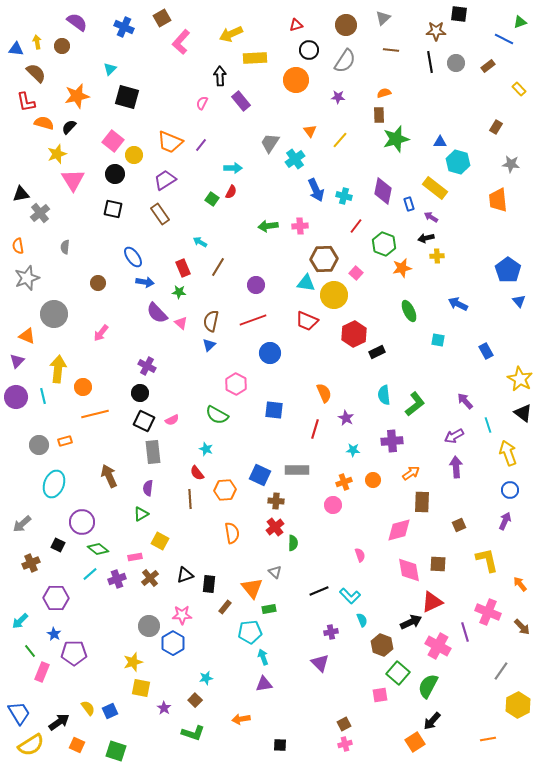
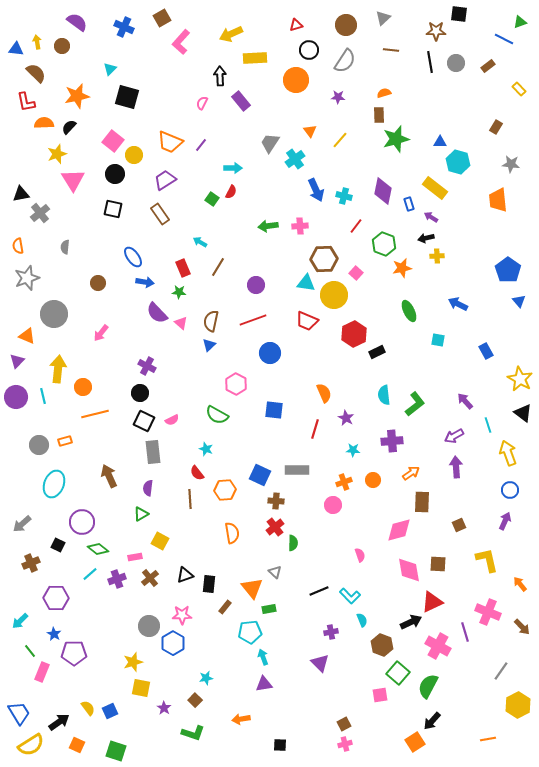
orange semicircle at (44, 123): rotated 18 degrees counterclockwise
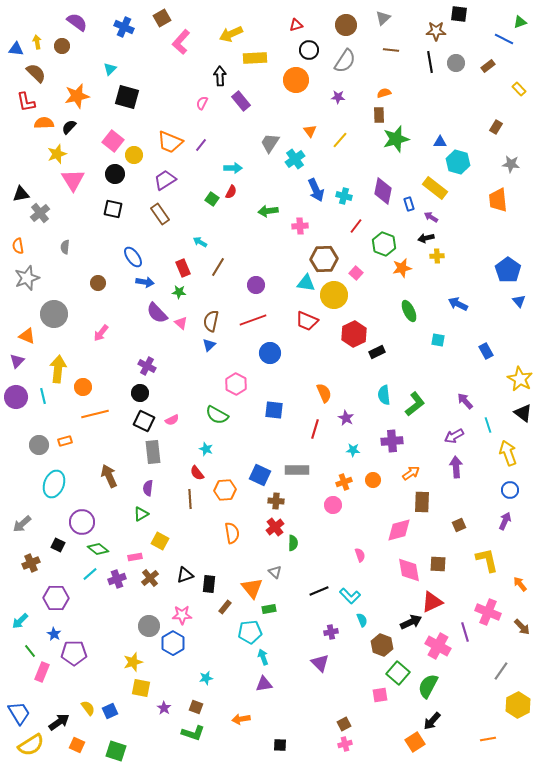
green arrow at (268, 226): moved 15 px up
brown square at (195, 700): moved 1 px right, 7 px down; rotated 24 degrees counterclockwise
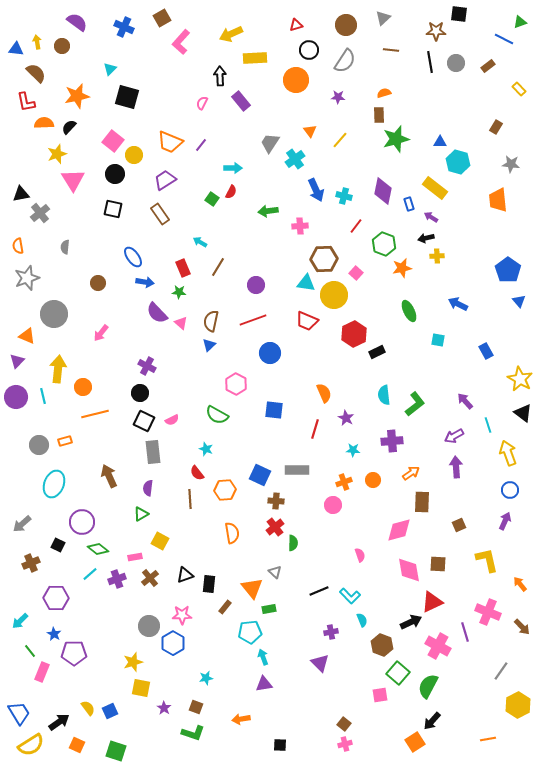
brown square at (344, 724): rotated 24 degrees counterclockwise
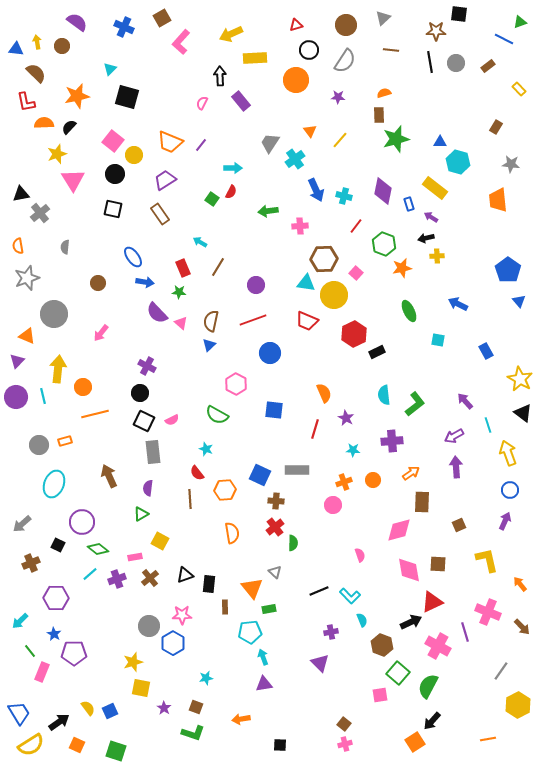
brown rectangle at (225, 607): rotated 40 degrees counterclockwise
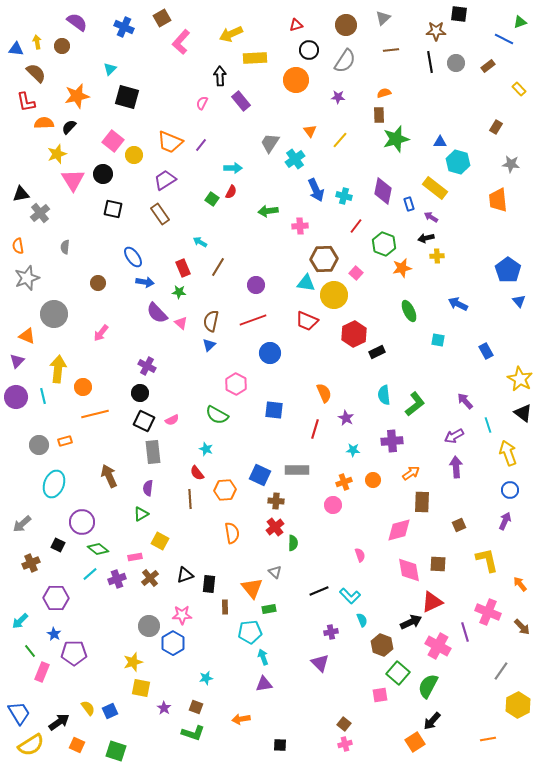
brown line at (391, 50): rotated 14 degrees counterclockwise
black circle at (115, 174): moved 12 px left
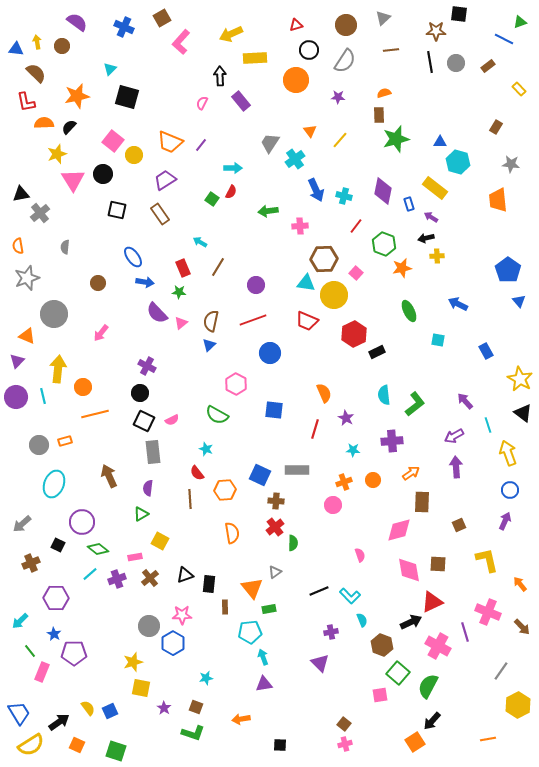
black square at (113, 209): moved 4 px right, 1 px down
pink triangle at (181, 323): rotated 40 degrees clockwise
gray triangle at (275, 572): rotated 40 degrees clockwise
